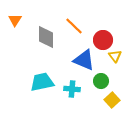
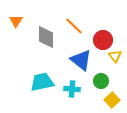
orange triangle: moved 1 px right, 1 px down
blue triangle: moved 3 px left; rotated 15 degrees clockwise
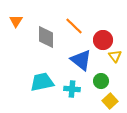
yellow square: moved 2 px left, 1 px down
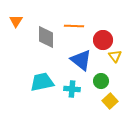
orange line: rotated 42 degrees counterclockwise
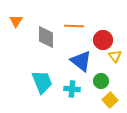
blue triangle: moved 1 px down
cyan trapezoid: rotated 80 degrees clockwise
yellow square: moved 1 px up
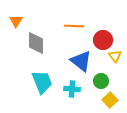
gray diamond: moved 10 px left, 6 px down
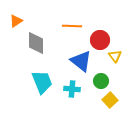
orange triangle: rotated 24 degrees clockwise
orange line: moved 2 px left
red circle: moved 3 px left
